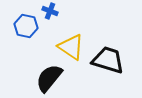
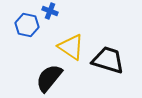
blue hexagon: moved 1 px right, 1 px up
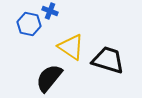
blue hexagon: moved 2 px right, 1 px up
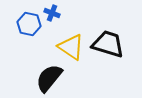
blue cross: moved 2 px right, 2 px down
black trapezoid: moved 16 px up
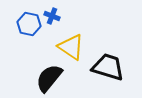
blue cross: moved 3 px down
black trapezoid: moved 23 px down
